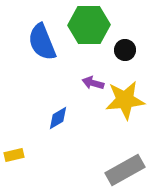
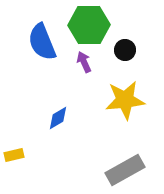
purple arrow: moved 9 px left, 21 px up; rotated 50 degrees clockwise
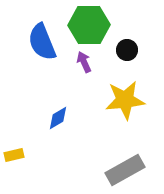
black circle: moved 2 px right
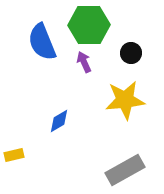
black circle: moved 4 px right, 3 px down
blue diamond: moved 1 px right, 3 px down
